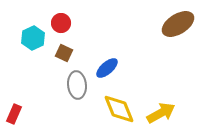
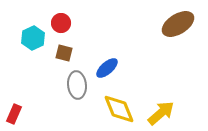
brown square: rotated 12 degrees counterclockwise
yellow arrow: rotated 12 degrees counterclockwise
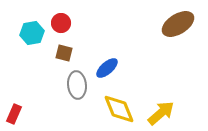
cyan hexagon: moved 1 px left, 5 px up; rotated 15 degrees clockwise
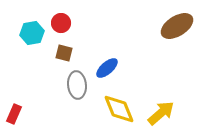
brown ellipse: moved 1 px left, 2 px down
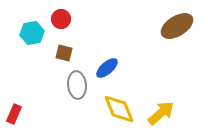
red circle: moved 4 px up
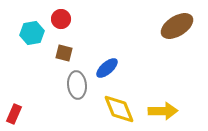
yellow arrow: moved 2 px right, 2 px up; rotated 40 degrees clockwise
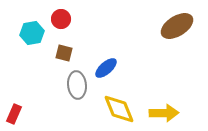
blue ellipse: moved 1 px left
yellow arrow: moved 1 px right, 2 px down
